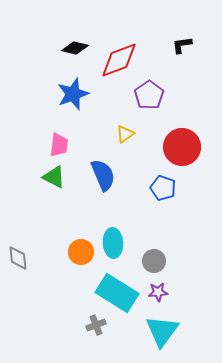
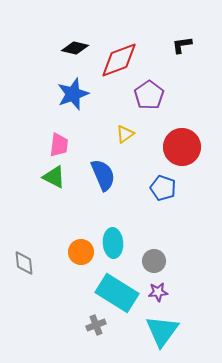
gray diamond: moved 6 px right, 5 px down
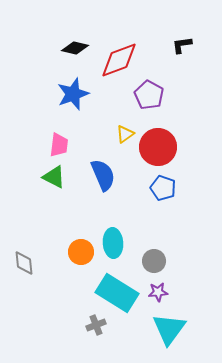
purple pentagon: rotated 8 degrees counterclockwise
red circle: moved 24 px left
cyan triangle: moved 7 px right, 2 px up
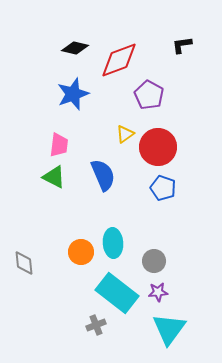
cyan rectangle: rotated 6 degrees clockwise
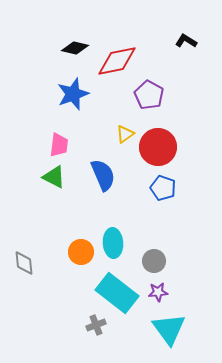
black L-shape: moved 4 px right, 4 px up; rotated 40 degrees clockwise
red diamond: moved 2 px left, 1 px down; rotated 9 degrees clockwise
cyan triangle: rotated 12 degrees counterclockwise
